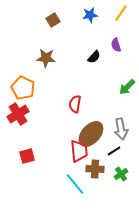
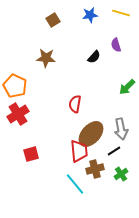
yellow line: rotated 72 degrees clockwise
orange pentagon: moved 8 px left, 2 px up
red square: moved 4 px right, 2 px up
brown cross: rotated 18 degrees counterclockwise
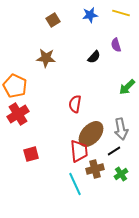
cyan line: rotated 15 degrees clockwise
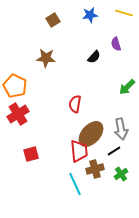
yellow line: moved 3 px right
purple semicircle: moved 1 px up
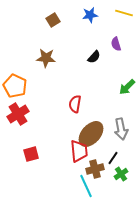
black line: moved 1 px left, 7 px down; rotated 24 degrees counterclockwise
cyan line: moved 11 px right, 2 px down
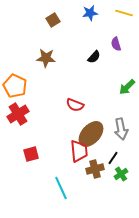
blue star: moved 2 px up
red semicircle: moved 1 px down; rotated 78 degrees counterclockwise
cyan line: moved 25 px left, 2 px down
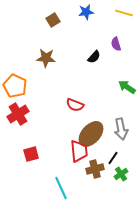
blue star: moved 4 px left, 1 px up
green arrow: rotated 78 degrees clockwise
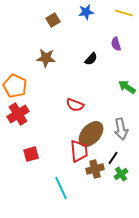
black semicircle: moved 3 px left, 2 px down
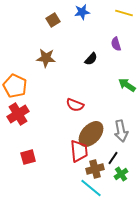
blue star: moved 4 px left
green arrow: moved 2 px up
gray arrow: moved 2 px down
red square: moved 3 px left, 3 px down
cyan line: moved 30 px right; rotated 25 degrees counterclockwise
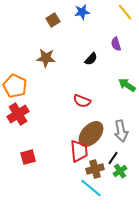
yellow line: moved 1 px right, 1 px up; rotated 36 degrees clockwise
red semicircle: moved 7 px right, 4 px up
green cross: moved 1 px left, 3 px up
